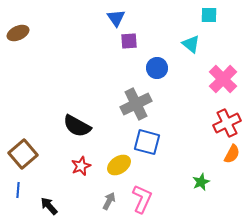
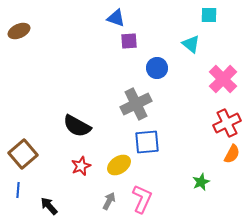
blue triangle: rotated 36 degrees counterclockwise
brown ellipse: moved 1 px right, 2 px up
blue square: rotated 20 degrees counterclockwise
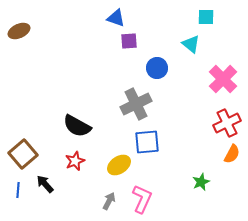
cyan square: moved 3 px left, 2 px down
red star: moved 6 px left, 5 px up
black arrow: moved 4 px left, 22 px up
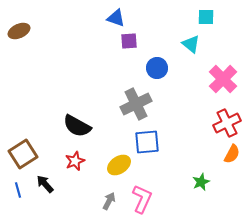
brown square: rotated 8 degrees clockwise
blue line: rotated 21 degrees counterclockwise
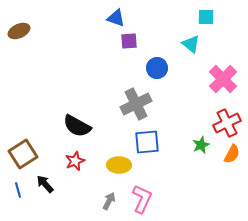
yellow ellipse: rotated 35 degrees clockwise
green star: moved 37 px up
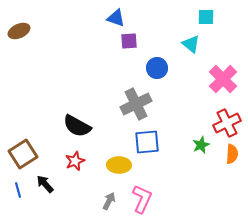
orange semicircle: rotated 24 degrees counterclockwise
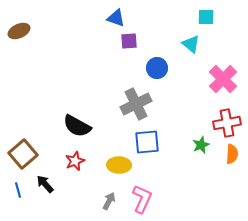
red cross: rotated 16 degrees clockwise
brown square: rotated 8 degrees counterclockwise
